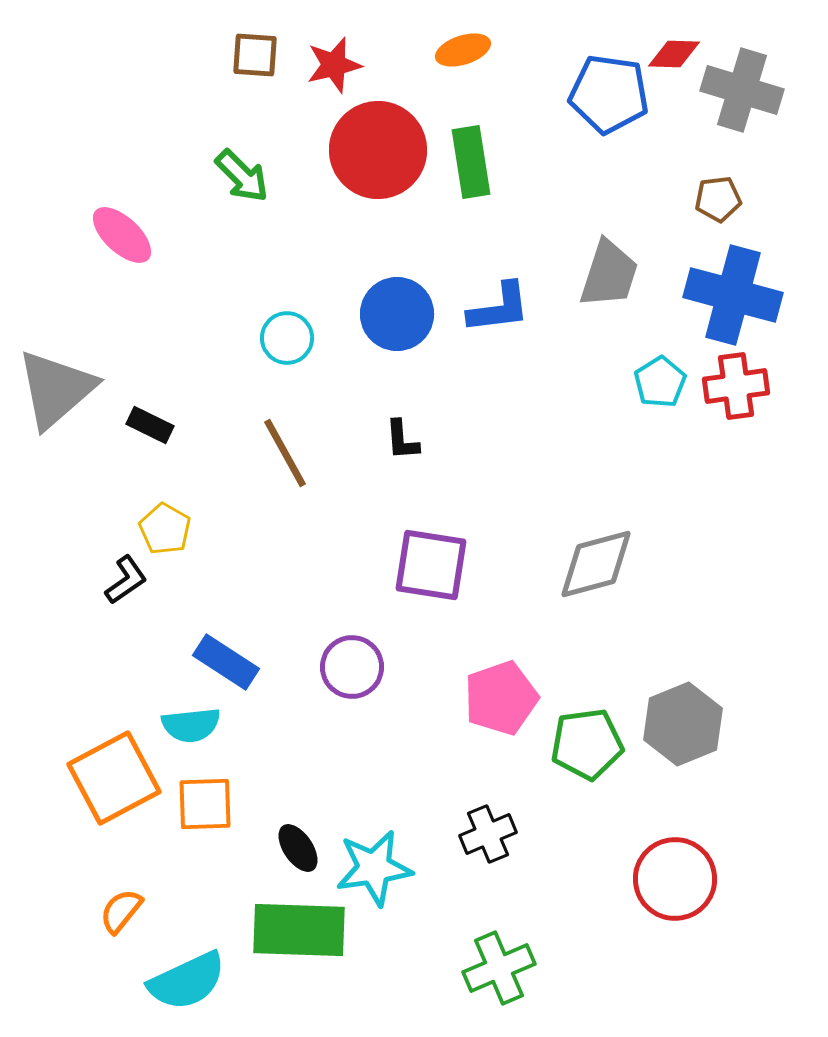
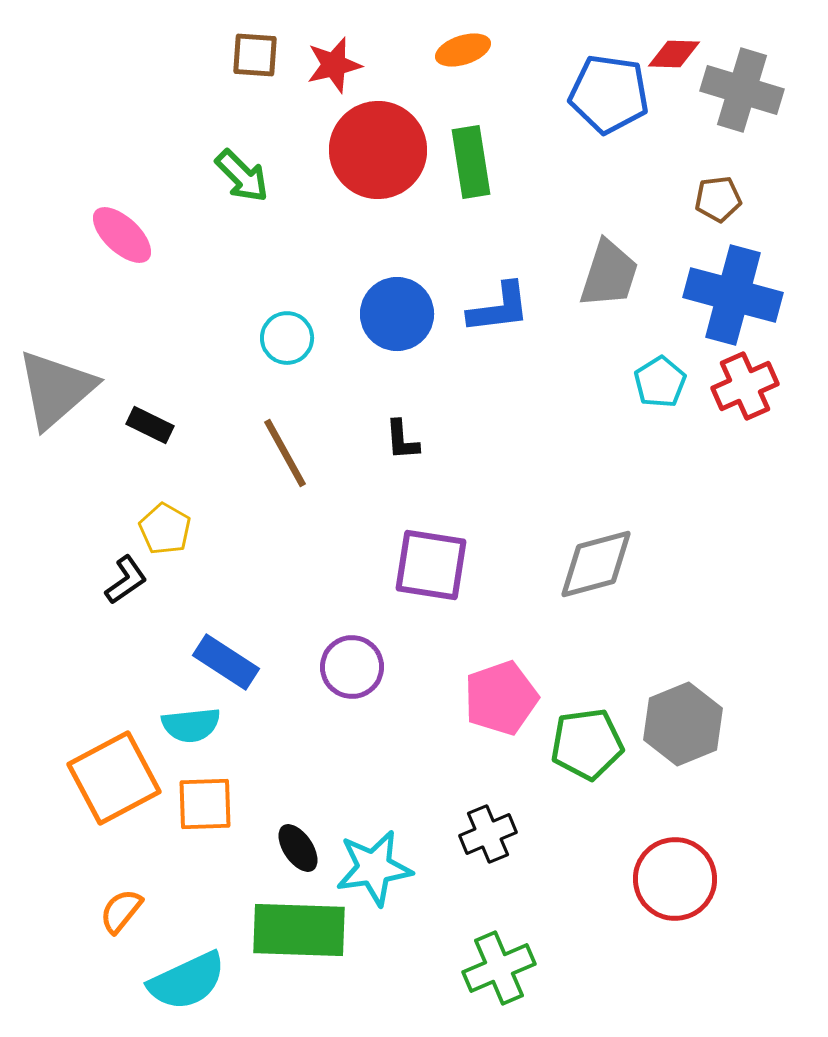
red cross at (736, 386): moved 9 px right; rotated 16 degrees counterclockwise
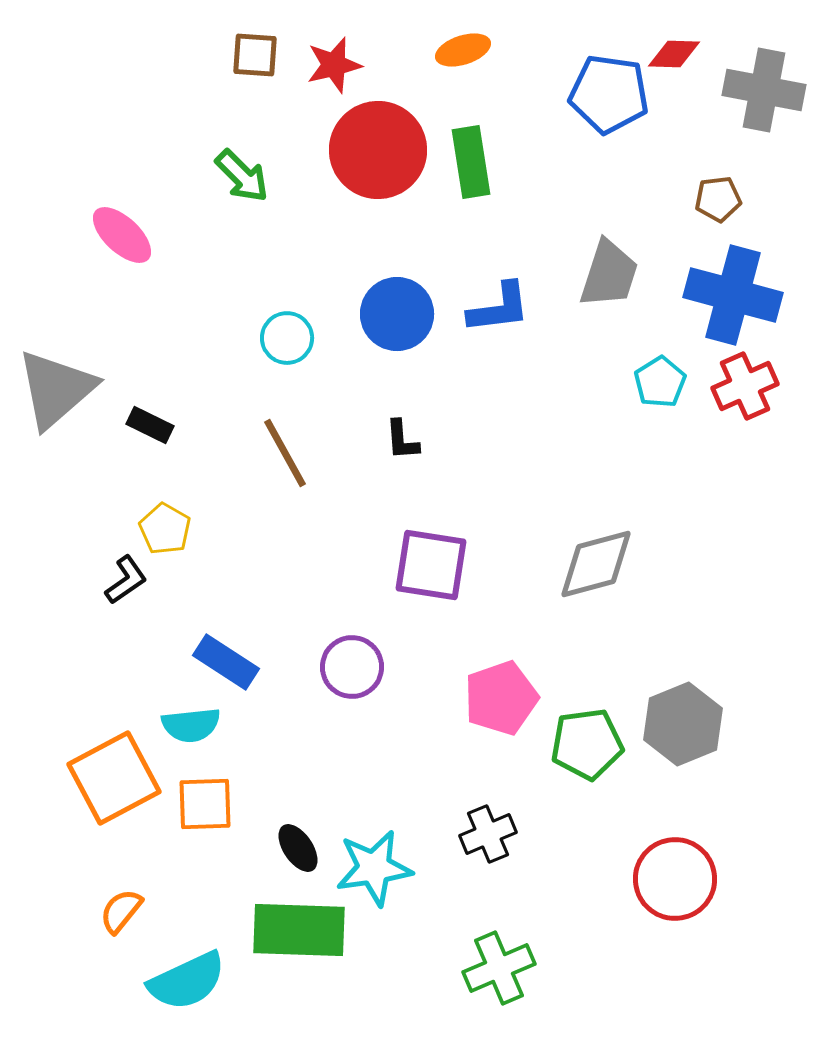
gray cross at (742, 90): moved 22 px right; rotated 6 degrees counterclockwise
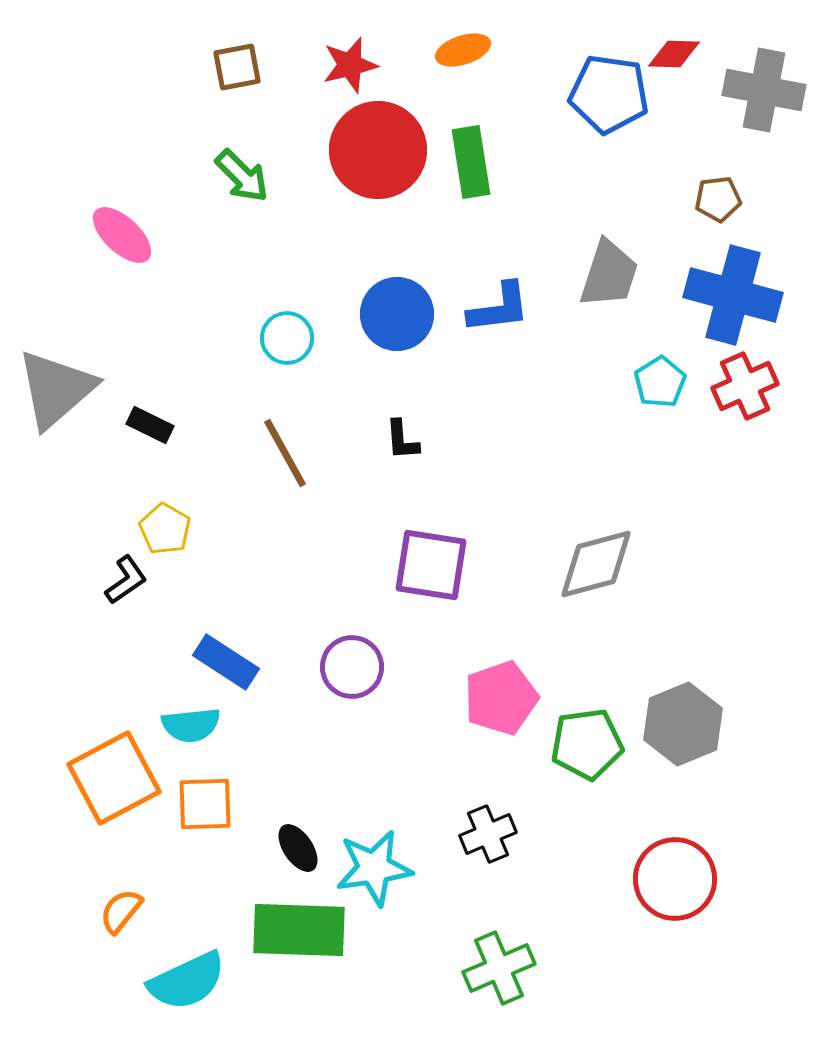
brown square at (255, 55): moved 18 px left, 12 px down; rotated 15 degrees counterclockwise
red star at (334, 65): moved 16 px right
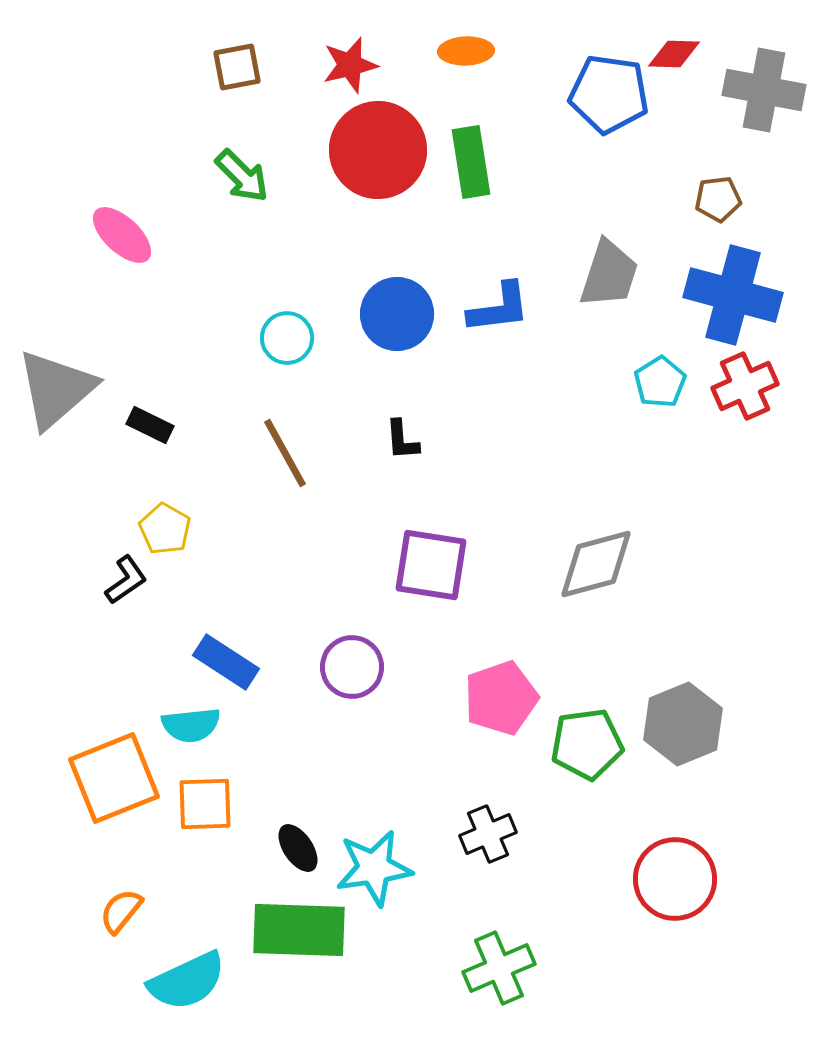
orange ellipse at (463, 50): moved 3 px right, 1 px down; rotated 16 degrees clockwise
orange square at (114, 778): rotated 6 degrees clockwise
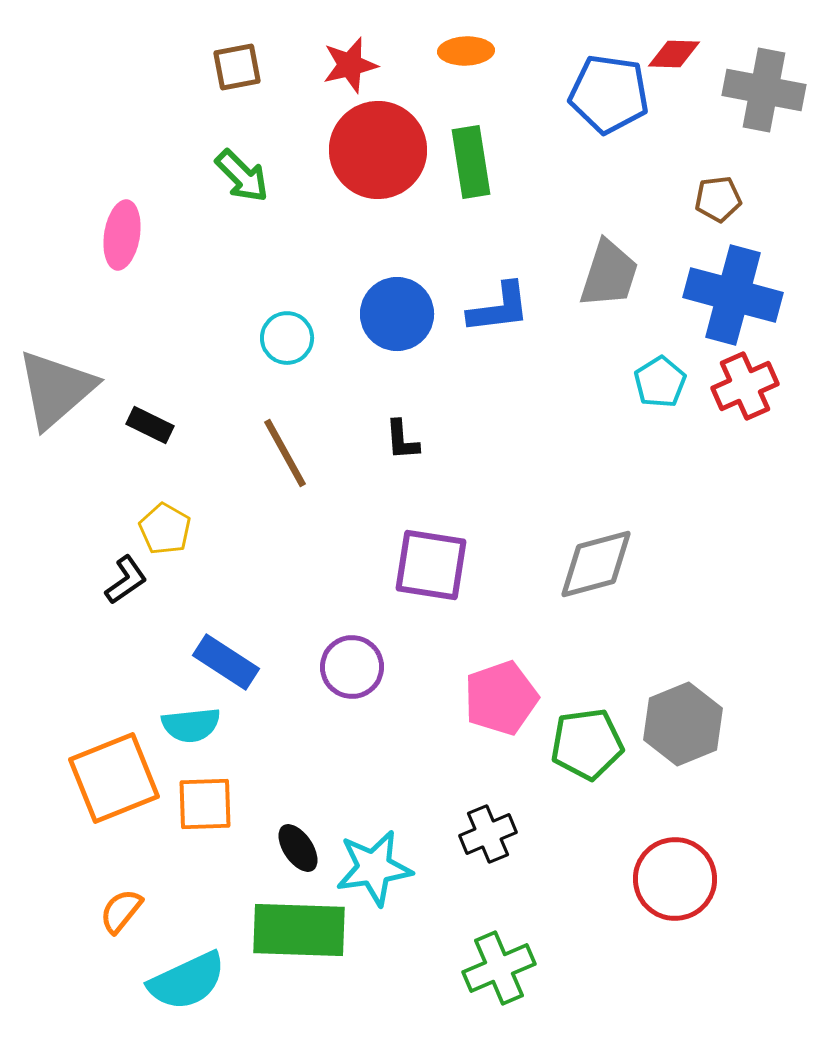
pink ellipse at (122, 235): rotated 56 degrees clockwise
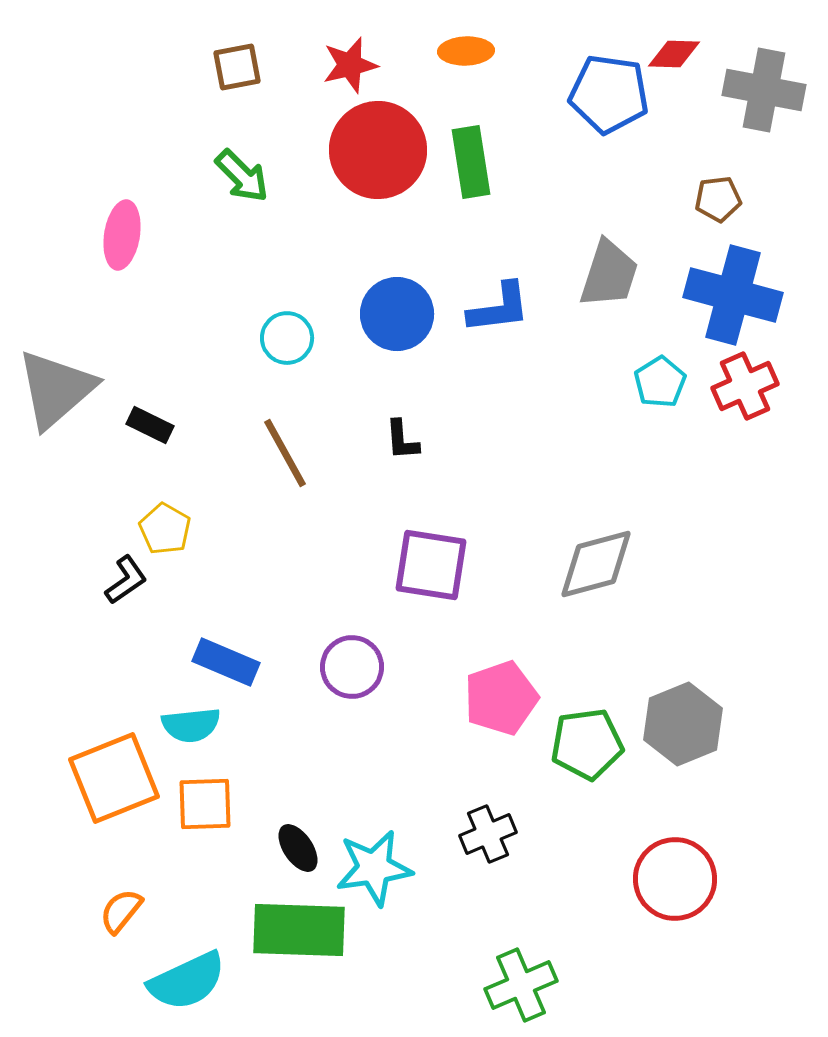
blue rectangle at (226, 662): rotated 10 degrees counterclockwise
green cross at (499, 968): moved 22 px right, 17 px down
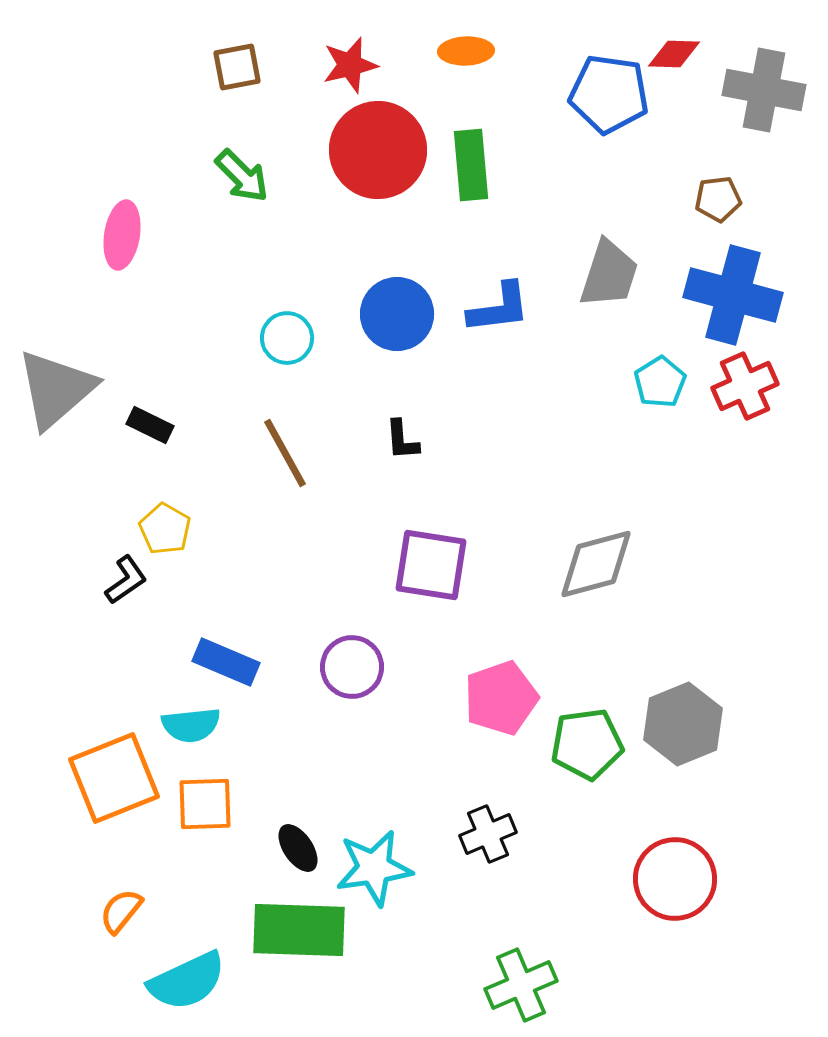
green rectangle at (471, 162): moved 3 px down; rotated 4 degrees clockwise
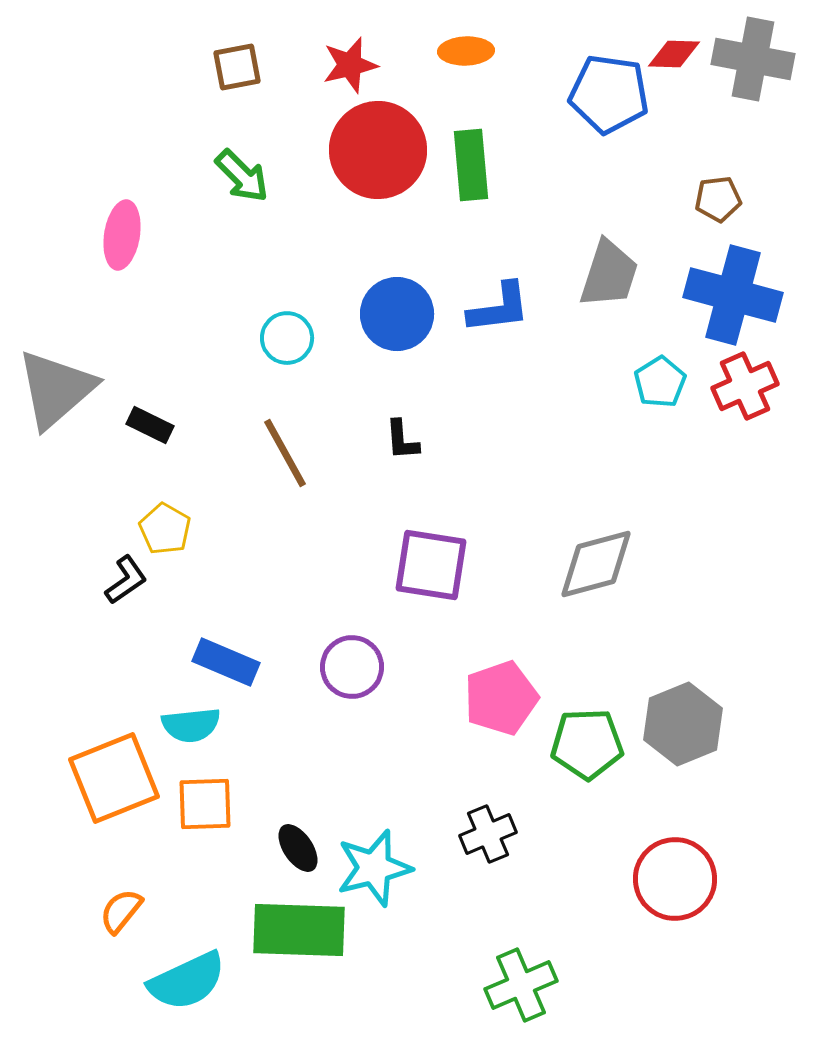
gray cross at (764, 90): moved 11 px left, 31 px up
green pentagon at (587, 744): rotated 6 degrees clockwise
cyan star at (374, 868): rotated 6 degrees counterclockwise
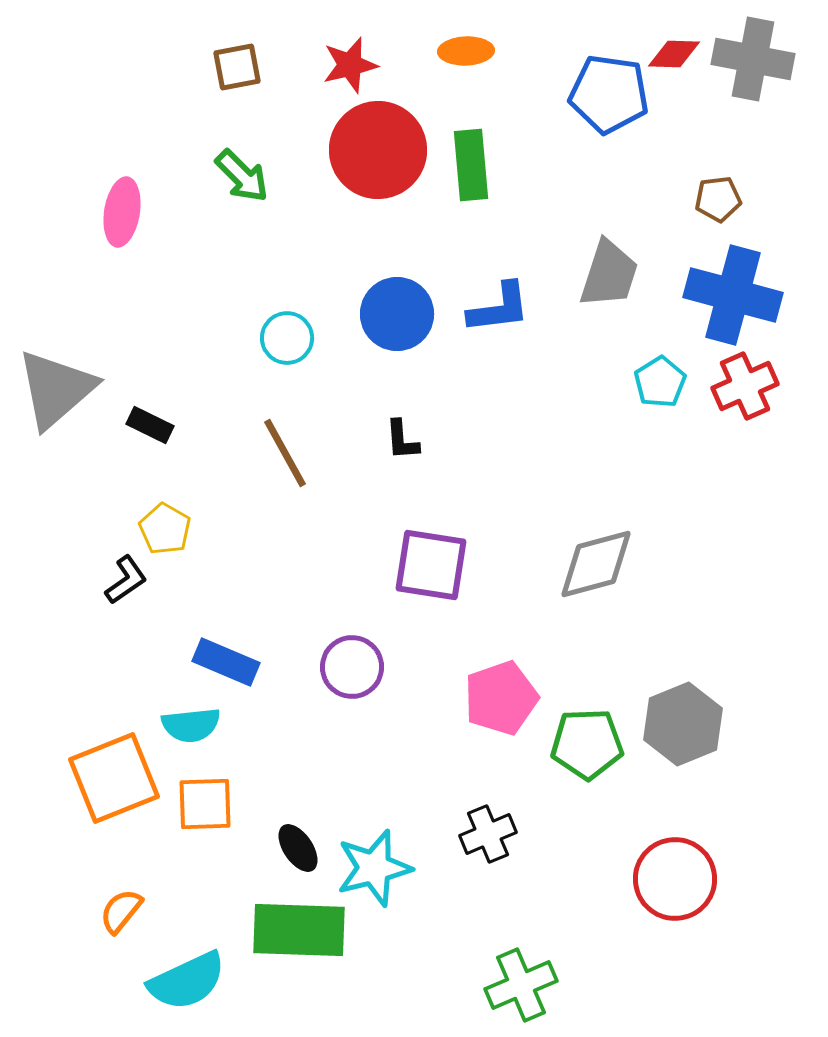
pink ellipse at (122, 235): moved 23 px up
